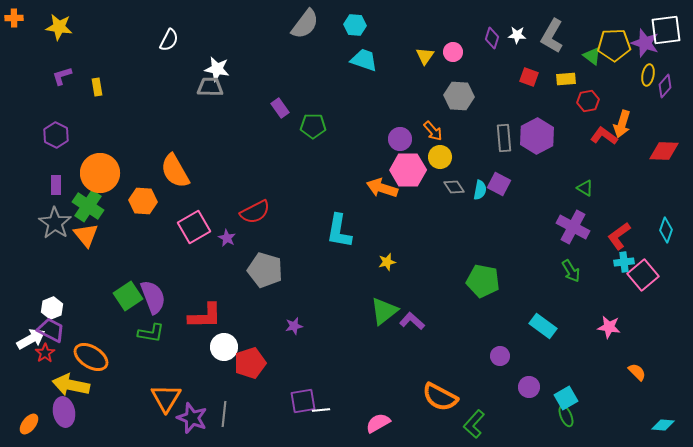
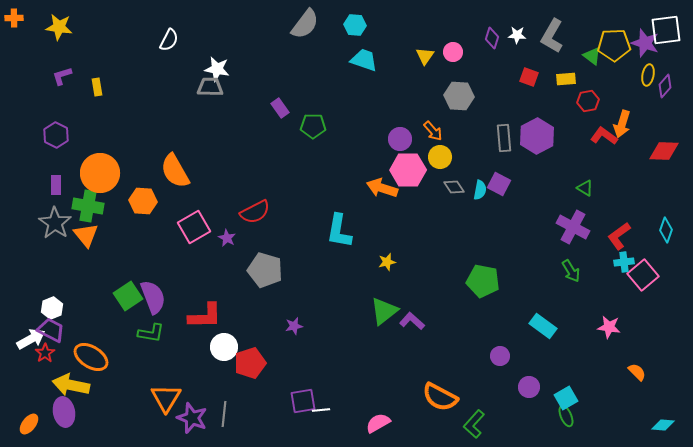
green cross at (88, 206): rotated 24 degrees counterclockwise
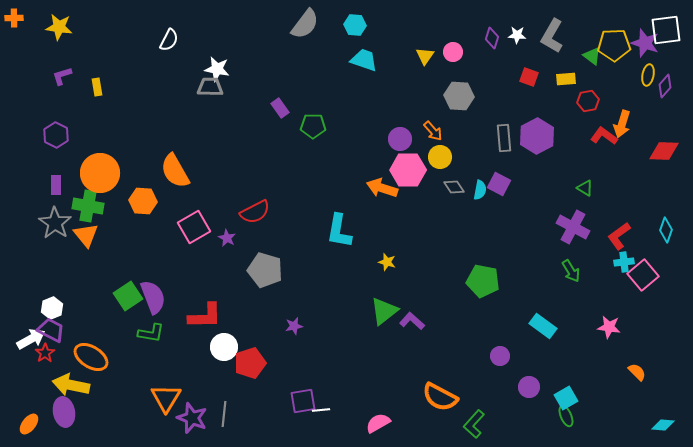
yellow star at (387, 262): rotated 30 degrees clockwise
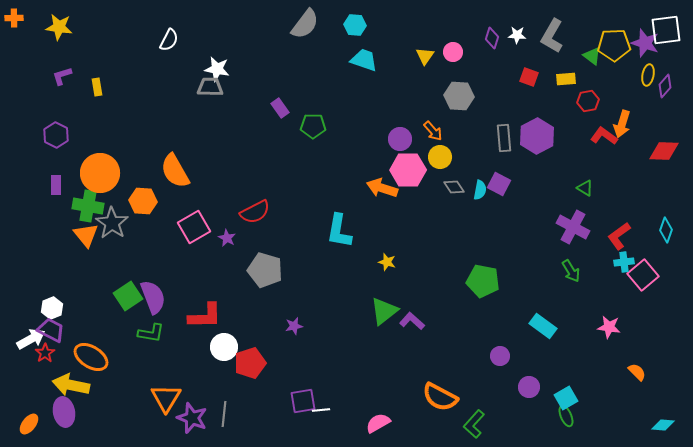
gray star at (55, 223): moved 57 px right
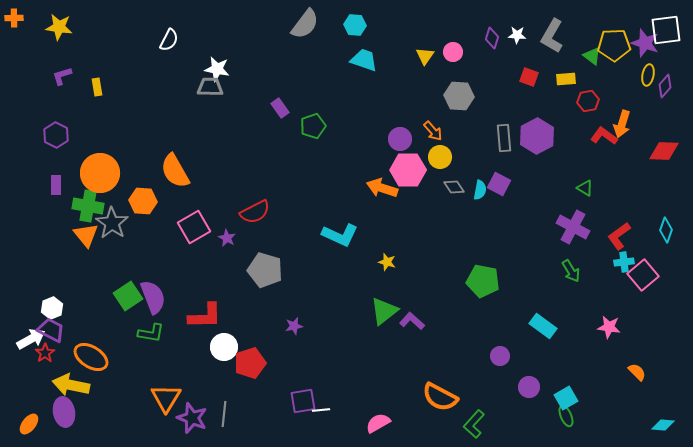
green pentagon at (313, 126): rotated 20 degrees counterclockwise
cyan L-shape at (339, 231): moved 1 px right, 4 px down; rotated 75 degrees counterclockwise
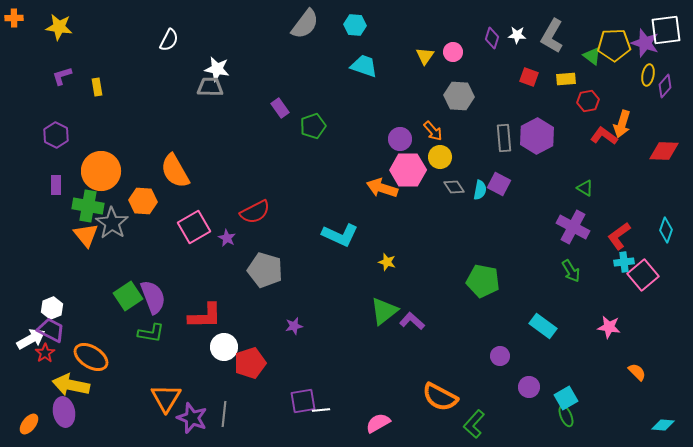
cyan trapezoid at (364, 60): moved 6 px down
orange circle at (100, 173): moved 1 px right, 2 px up
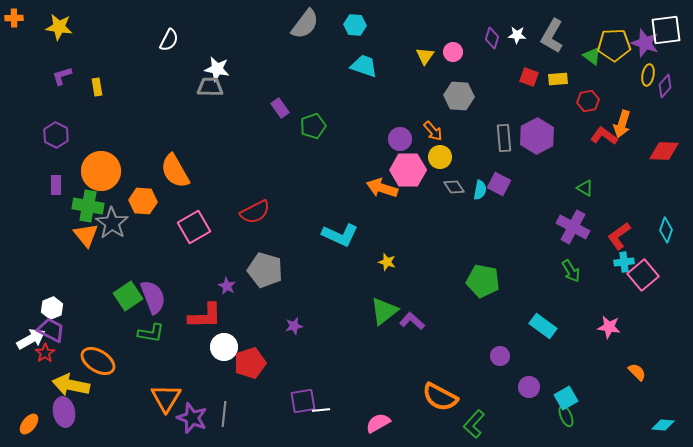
yellow rectangle at (566, 79): moved 8 px left
purple star at (227, 238): moved 48 px down
orange ellipse at (91, 357): moved 7 px right, 4 px down
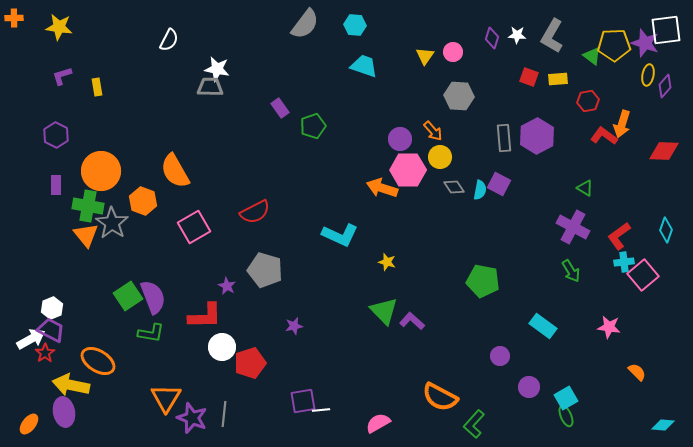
orange hexagon at (143, 201): rotated 16 degrees clockwise
green triangle at (384, 311): rotated 36 degrees counterclockwise
white circle at (224, 347): moved 2 px left
